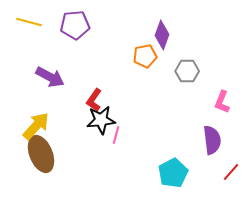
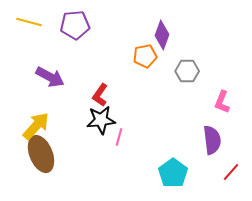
red L-shape: moved 6 px right, 5 px up
pink line: moved 3 px right, 2 px down
cyan pentagon: rotated 8 degrees counterclockwise
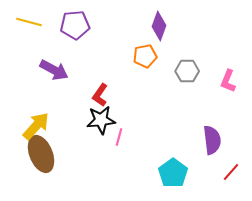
purple diamond: moved 3 px left, 9 px up
purple arrow: moved 4 px right, 7 px up
pink L-shape: moved 6 px right, 21 px up
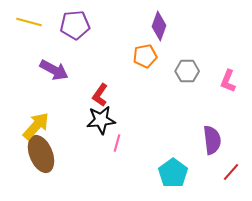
pink line: moved 2 px left, 6 px down
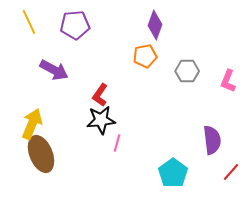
yellow line: rotated 50 degrees clockwise
purple diamond: moved 4 px left, 1 px up
yellow arrow: moved 4 px left, 2 px up; rotated 20 degrees counterclockwise
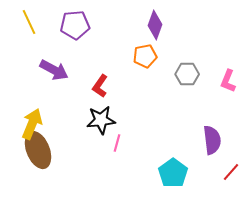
gray hexagon: moved 3 px down
red L-shape: moved 9 px up
brown ellipse: moved 3 px left, 4 px up
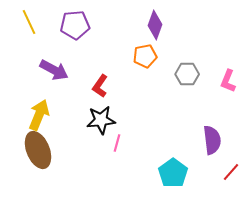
yellow arrow: moved 7 px right, 9 px up
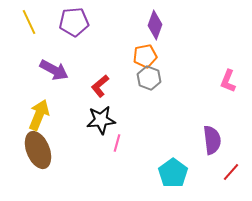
purple pentagon: moved 1 px left, 3 px up
gray hexagon: moved 38 px left, 4 px down; rotated 20 degrees clockwise
red L-shape: rotated 15 degrees clockwise
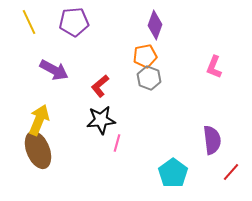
pink L-shape: moved 14 px left, 14 px up
yellow arrow: moved 5 px down
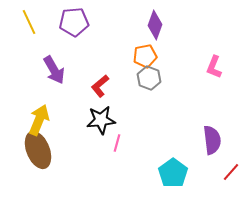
purple arrow: rotated 32 degrees clockwise
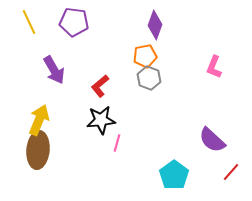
purple pentagon: rotated 12 degrees clockwise
purple semicircle: rotated 140 degrees clockwise
brown ellipse: rotated 27 degrees clockwise
cyan pentagon: moved 1 px right, 2 px down
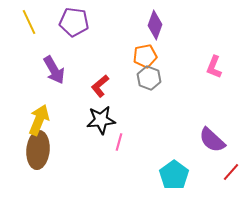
pink line: moved 2 px right, 1 px up
